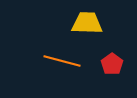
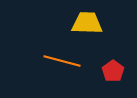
red pentagon: moved 1 px right, 7 px down
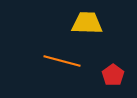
red pentagon: moved 4 px down
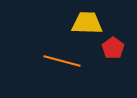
red pentagon: moved 27 px up
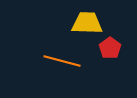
red pentagon: moved 3 px left
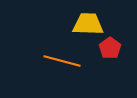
yellow trapezoid: moved 1 px right, 1 px down
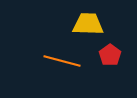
red pentagon: moved 7 px down
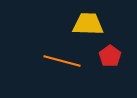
red pentagon: moved 1 px down
